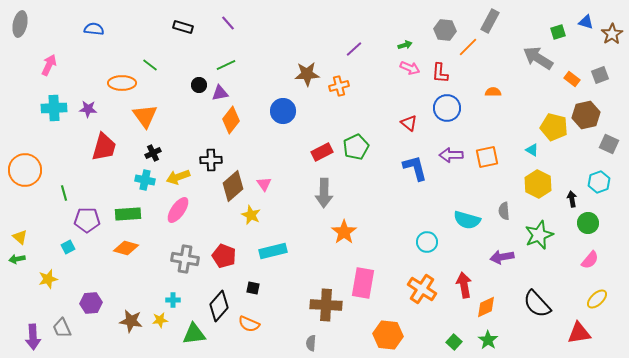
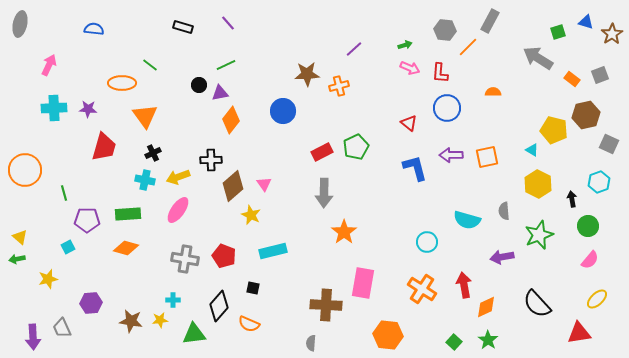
yellow pentagon at (554, 127): moved 3 px down
green circle at (588, 223): moved 3 px down
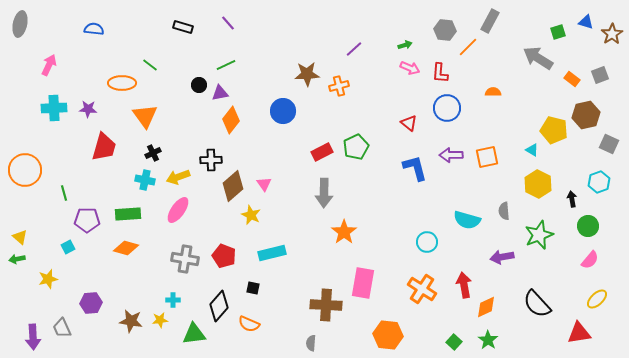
cyan rectangle at (273, 251): moved 1 px left, 2 px down
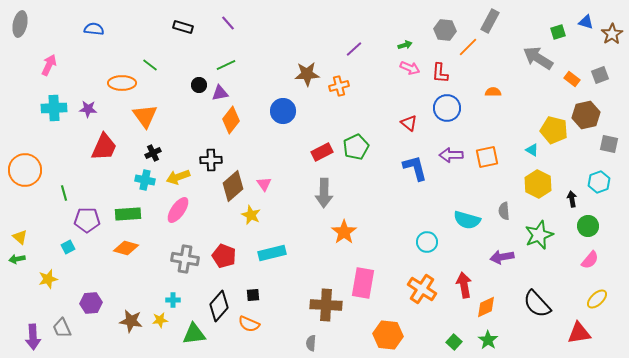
gray square at (609, 144): rotated 12 degrees counterclockwise
red trapezoid at (104, 147): rotated 8 degrees clockwise
black square at (253, 288): moved 7 px down; rotated 16 degrees counterclockwise
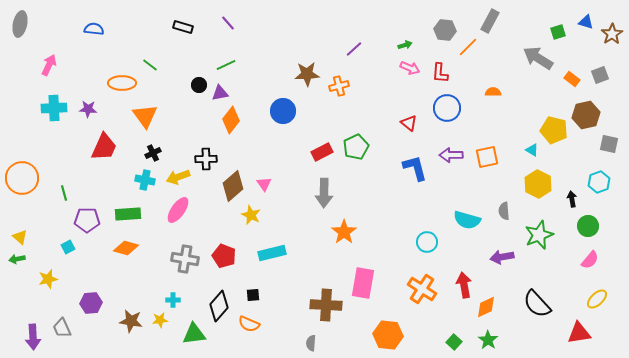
black cross at (211, 160): moved 5 px left, 1 px up
orange circle at (25, 170): moved 3 px left, 8 px down
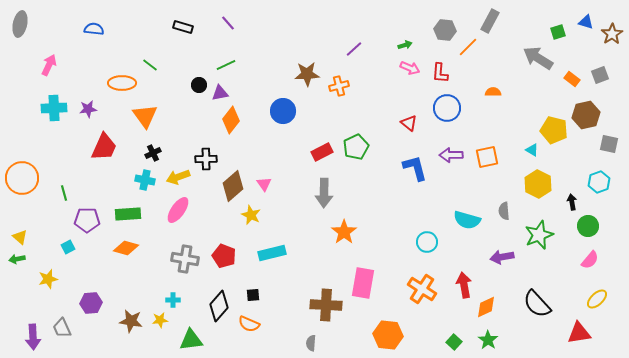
purple star at (88, 109): rotated 12 degrees counterclockwise
black arrow at (572, 199): moved 3 px down
green triangle at (194, 334): moved 3 px left, 6 px down
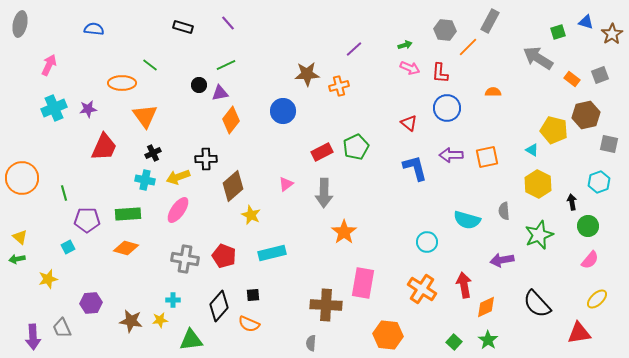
cyan cross at (54, 108): rotated 20 degrees counterclockwise
pink triangle at (264, 184): moved 22 px right; rotated 28 degrees clockwise
purple arrow at (502, 257): moved 3 px down
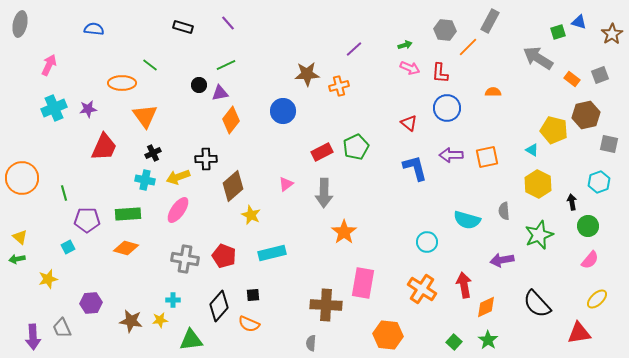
blue triangle at (586, 22): moved 7 px left
